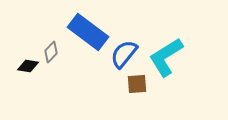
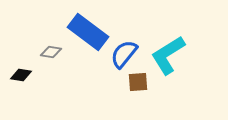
gray diamond: rotated 55 degrees clockwise
cyan L-shape: moved 2 px right, 2 px up
black diamond: moved 7 px left, 9 px down
brown square: moved 1 px right, 2 px up
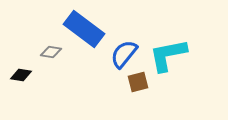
blue rectangle: moved 4 px left, 3 px up
cyan L-shape: rotated 21 degrees clockwise
brown square: rotated 10 degrees counterclockwise
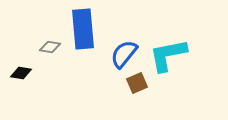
blue rectangle: moved 1 px left; rotated 48 degrees clockwise
gray diamond: moved 1 px left, 5 px up
black diamond: moved 2 px up
brown square: moved 1 px left, 1 px down; rotated 10 degrees counterclockwise
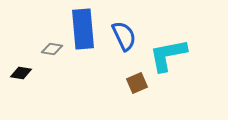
gray diamond: moved 2 px right, 2 px down
blue semicircle: moved 18 px up; rotated 116 degrees clockwise
